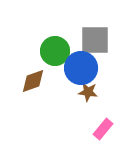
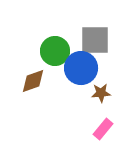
brown star: moved 13 px right, 1 px down; rotated 12 degrees counterclockwise
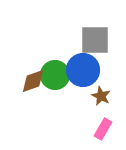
green circle: moved 24 px down
blue circle: moved 2 px right, 2 px down
brown star: moved 3 px down; rotated 30 degrees clockwise
pink rectangle: rotated 10 degrees counterclockwise
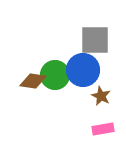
brown diamond: rotated 28 degrees clockwise
pink rectangle: rotated 50 degrees clockwise
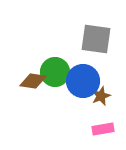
gray square: moved 1 px right, 1 px up; rotated 8 degrees clockwise
blue circle: moved 11 px down
green circle: moved 3 px up
brown star: rotated 24 degrees clockwise
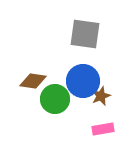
gray square: moved 11 px left, 5 px up
green circle: moved 27 px down
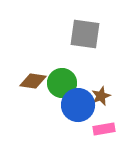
blue circle: moved 5 px left, 24 px down
green circle: moved 7 px right, 16 px up
pink rectangle: moved 1 px right
